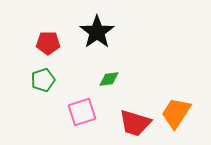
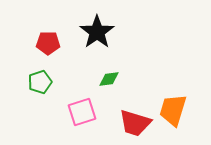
green pentagon: moved 3 px left, 2 px down
orange trapezoid: moved 3 px left, 3 px up; rotated 16 degrees counterclockwise
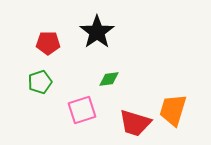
pink square: moved 2 px up
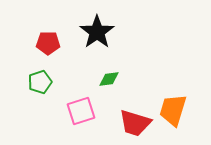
pink square: moved 1 px left, 1 px down
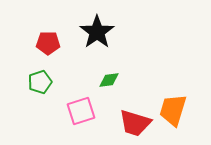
green diamond: moved 1 px down
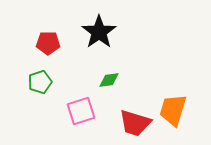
black star: moved 2 px right
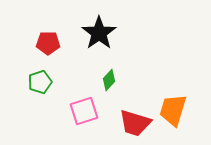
black star: moved 1 px down
green diamond: rotated 40 degrees counterclockwise
pink square: moved 3 px right
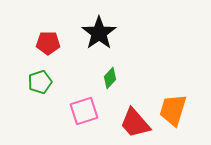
green diamond: moved 1 px right, 2 px up
red trapezoid: rotated 32 degrees clockwise
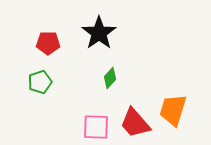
pink square: moved 12 px right, 16 px down; rotated 20 degrees clockwise
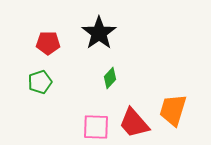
red trapezoid: moved 1 px left
